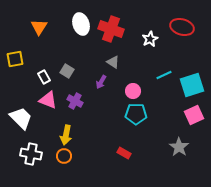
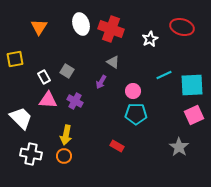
cyan square: rotated 15 degrees clockwise
pink triangle: rotated 18 degrees counterclockwise
red rectangle: moved 7 px left, 7 px up
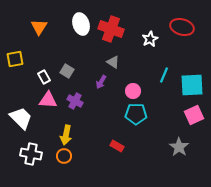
cyan line: rotated 42 degrees counterclockwise
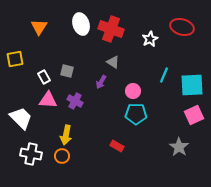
gray square: rotated 16 degrees counterclockwise
orange circle: moved 2 px left
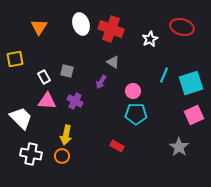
cyan square: moved 1 px left, 2 px up; rotated 15 degrees counterclockwise
pink triangle: moved 1 px left, 1 px down
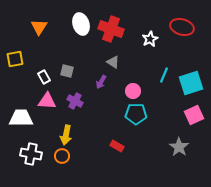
white trapezoid: rotated 45 degrees counterclockwise
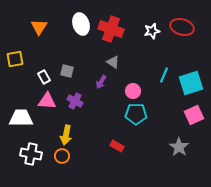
white star: moved 2 px right, 8 px up; rotated 14 degrees clockwise
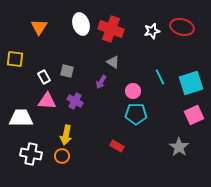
yellow square: rotated 18 degrees clockwise
cyan line: moved 4 px left, 2 px down; rotated 49 degrees counterclockwise
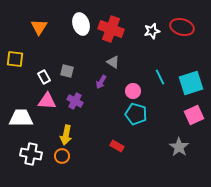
cyan pentagon: rotated 15 degrees clockwise
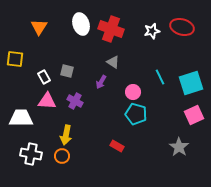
pink circle: moved 1 px down
